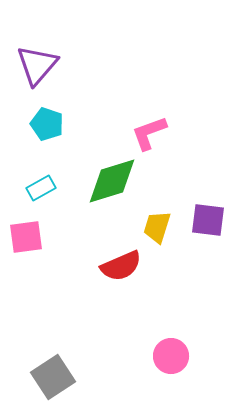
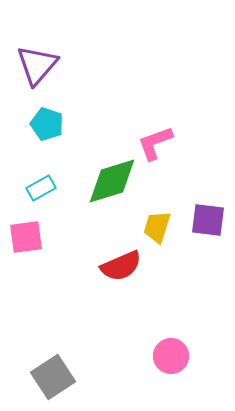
pink L-shape: moved 6 px right, 10 px down
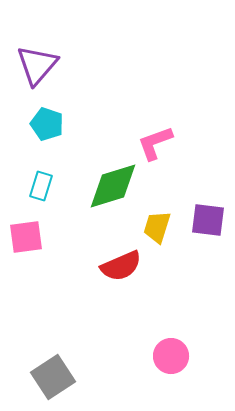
green diamond: moved 1 px right, 5 px down
cyan rectangle: moved 2 px up; rotated 44 degrees counterclockwise
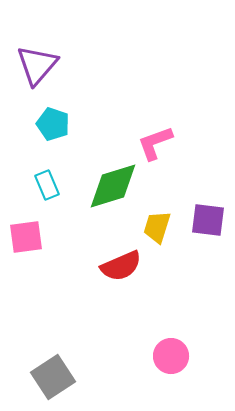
cyan pentagon: moved 6 px right
cyan rectangle: moved 6 px right, 1 px up; rotated 40 degrees counterclockwise
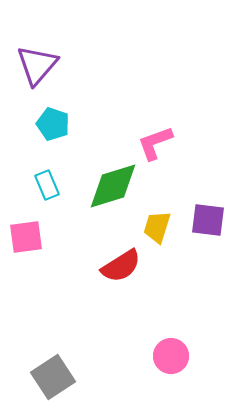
red semicircle: rotated 9 degrees counterclockwise
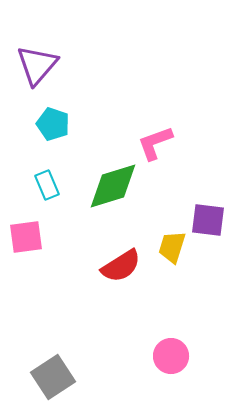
yellow trapezoid: moved 15 px right, 20 px down
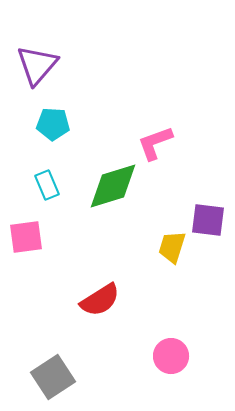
cyan pentagon: rotated 16 degrees counterclockwise
red semicircle: moved 21 px left, 34 px down
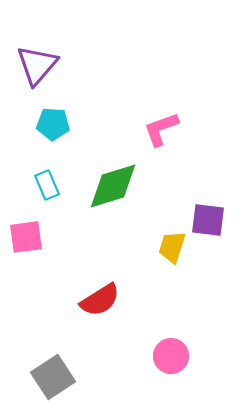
pink L-shape: moved 6 px right, 14 px up
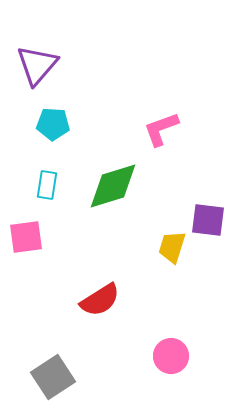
cyan rectangle: rotated 32 degrees clockwise
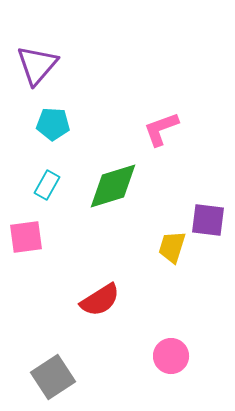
cyan rectangle: rotated 20 degrees clockwise
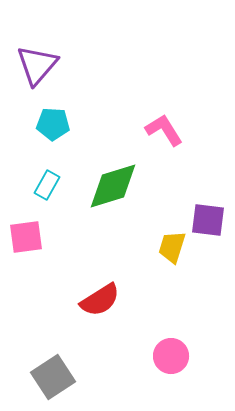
pink L-shape: moved 3 px right, 1 px down; rotated 78 degrees clockwise
